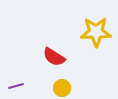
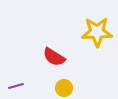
yellow star: moved 1 px right
yellow circle: moved 2 px right
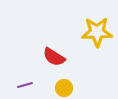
purple line: moved 9 px right, 1 px up
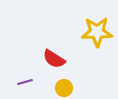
red semicircle: moved 2 px down
purple line: moved 3 px up
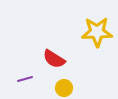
purple line: moved 3 px up
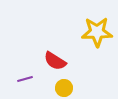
red semicircle: moved 1 px right, 2 px down
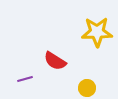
yellow circle: moved 23 px right
